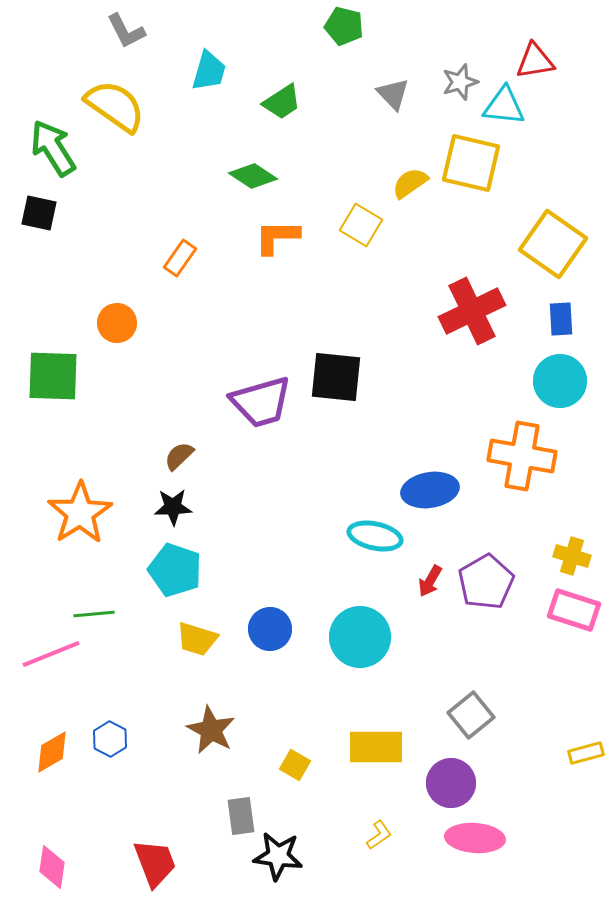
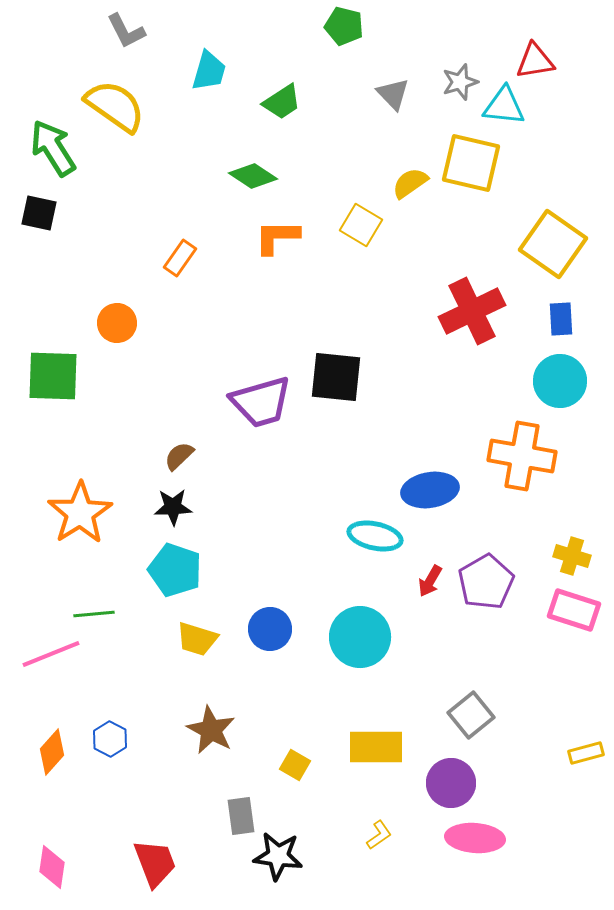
orange diamond at (52, 752): rotated 18 degrees counterclockwise
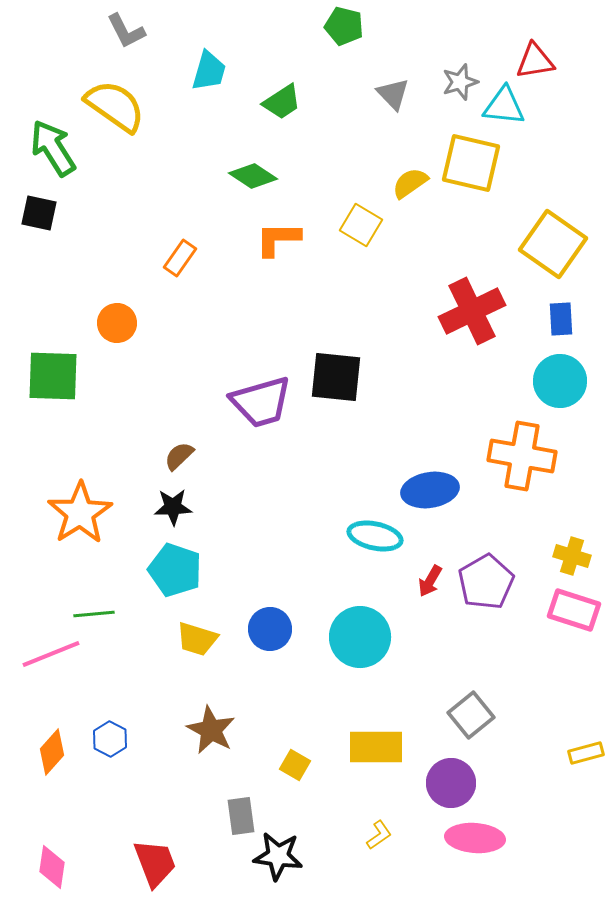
orange L-shape at (277, 237): moved 1 px right, 2 px down
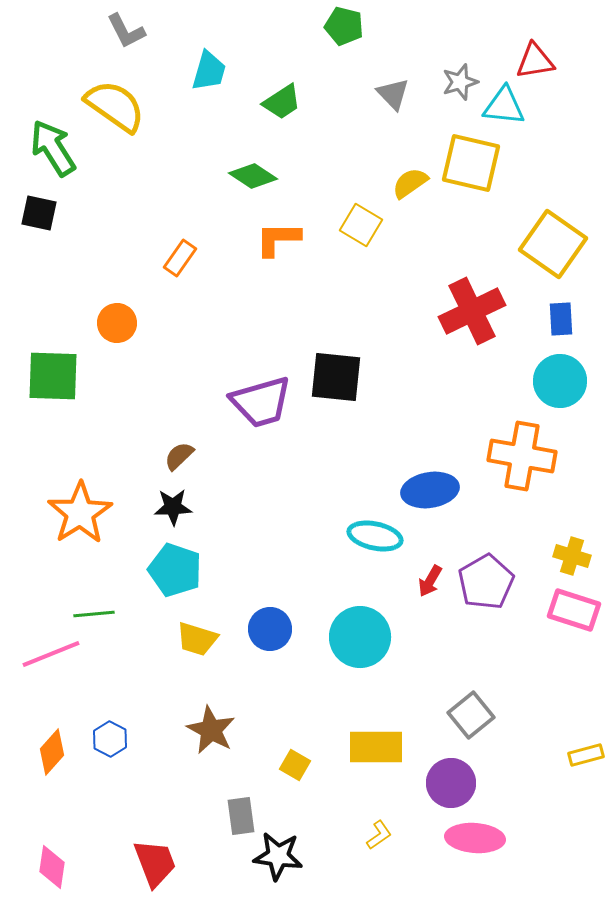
yellow rectangle at (586, 753): moved 2 px down
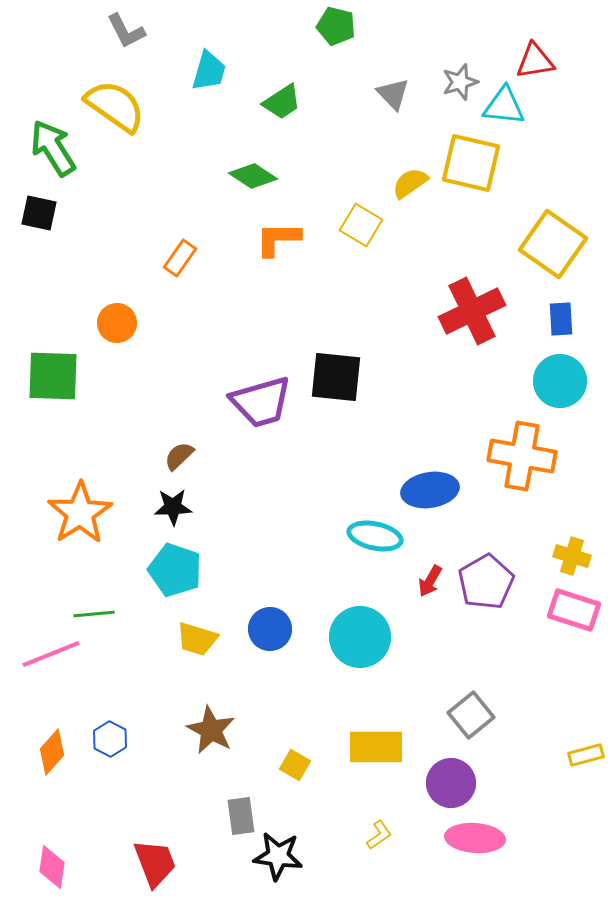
green pentagon at (344, 26): moved 8 px left
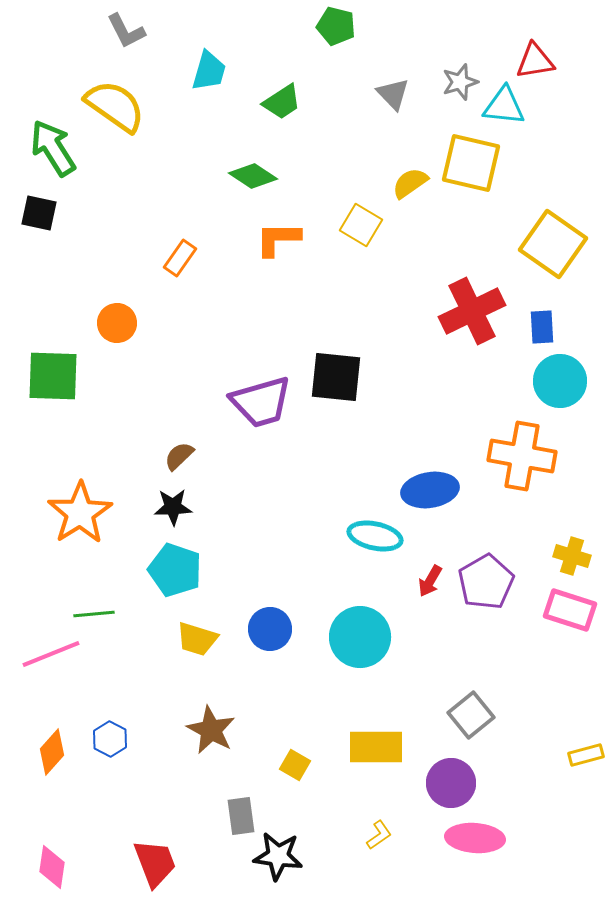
blue rectangle at (561, 319): moved 19 px left, 8 px down
pink rectangle at (574, 610): moved 4 px left
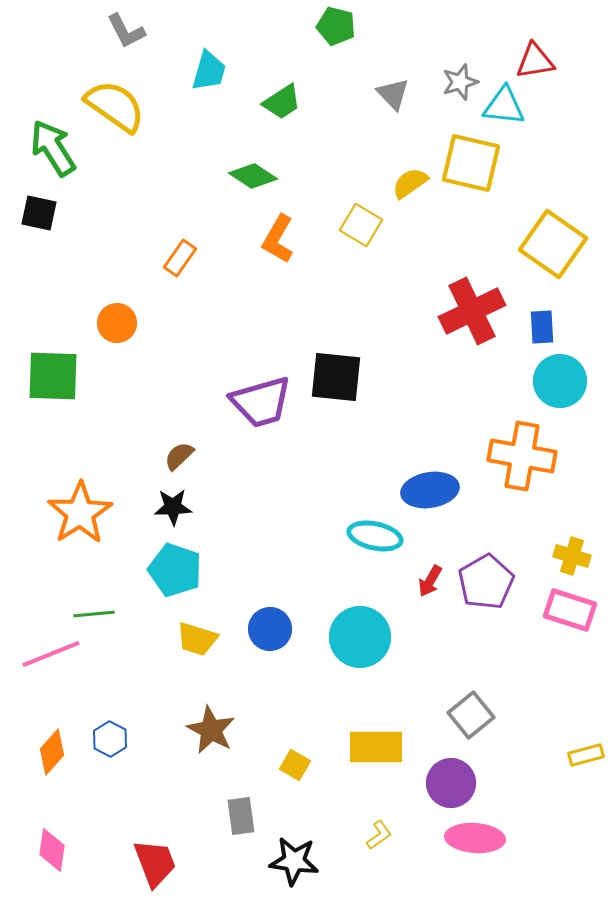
orange L-shape at (278, 239): rotated 60 degrees counterclockwise
black star at (278, 856): moved 16 px right, 5 px down
pink diamond at (52, 867): moved 17 px up
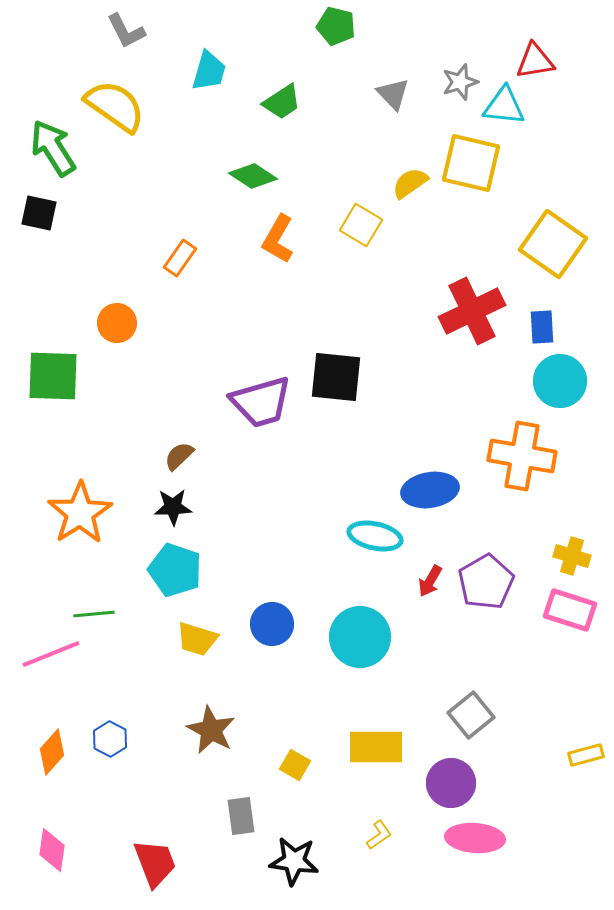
blue circle at (270, 629): moved 2 px right, 5 px up
